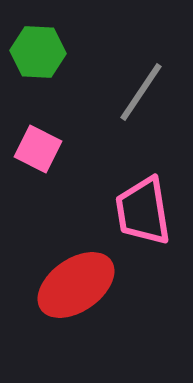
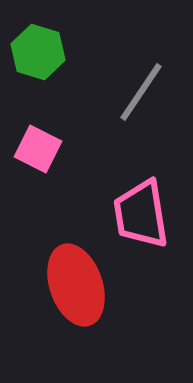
green hexagon: rotated 14 degrees clockwise
pink trapezoid: moved 2 px left, 3 px down
red ellipse: rotated 74 degrees counterclockwise
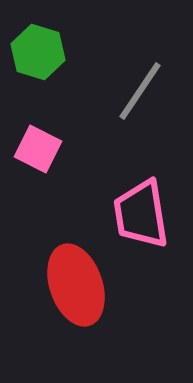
gray line: moved 1 px left, 1 px up
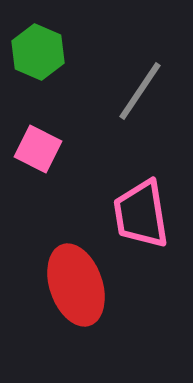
green hexagon: rotated 6 degrees clockwise
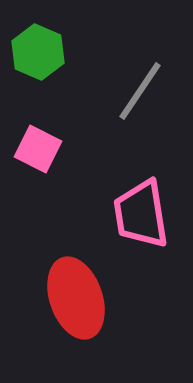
red ellipse: moved 13 px down
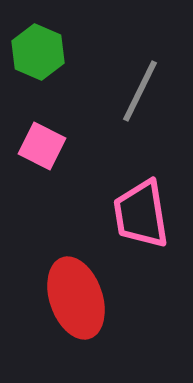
gray line: rotated 8 degrees counterclockwise
pink square: moved 4 px right, 3 px up
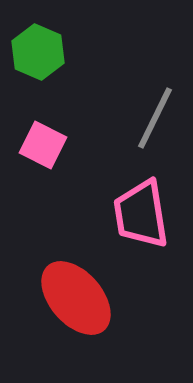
gray line: moved 15 px right, 27 px down
pink square: moved 1 px right, 1 px up
red ellipse: rotated 22 degrees counterclockwise
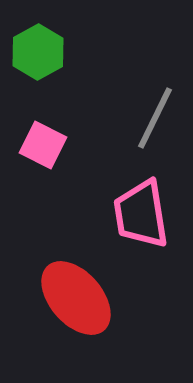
green hexagon: rotated 8 degrees clockwise
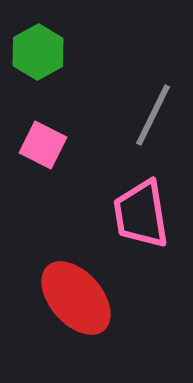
gray line: moved 2 px left, 3 px up
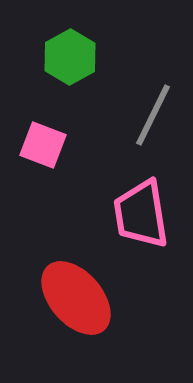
green hexagon: moved 32 px right, 5 px down
pink square: rotated 6 degrees counterclockwise
